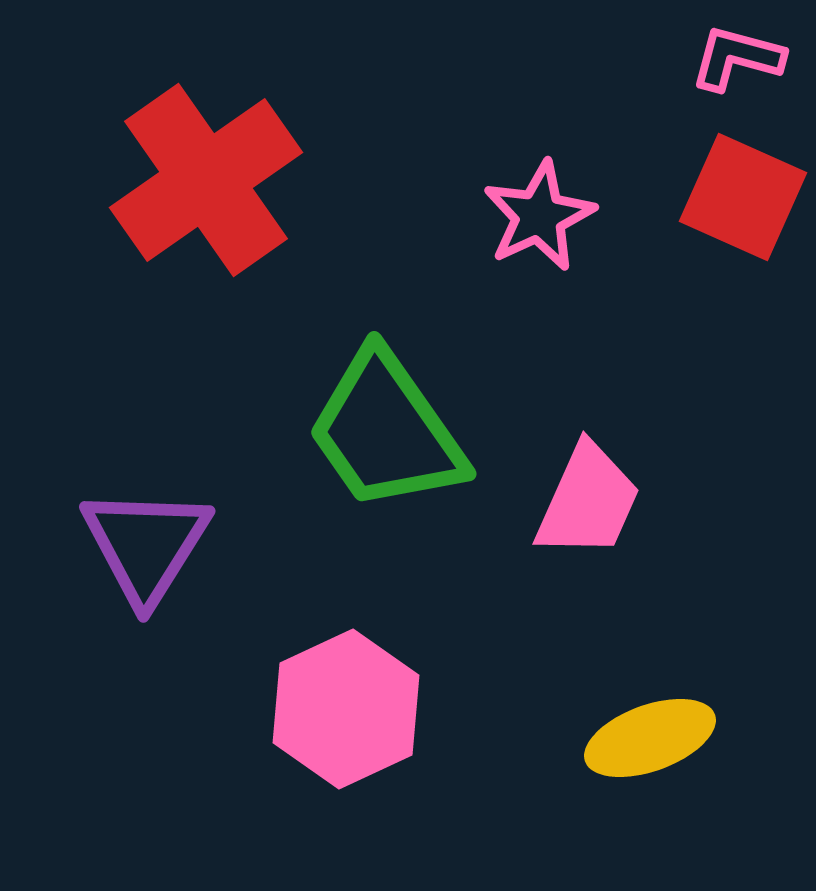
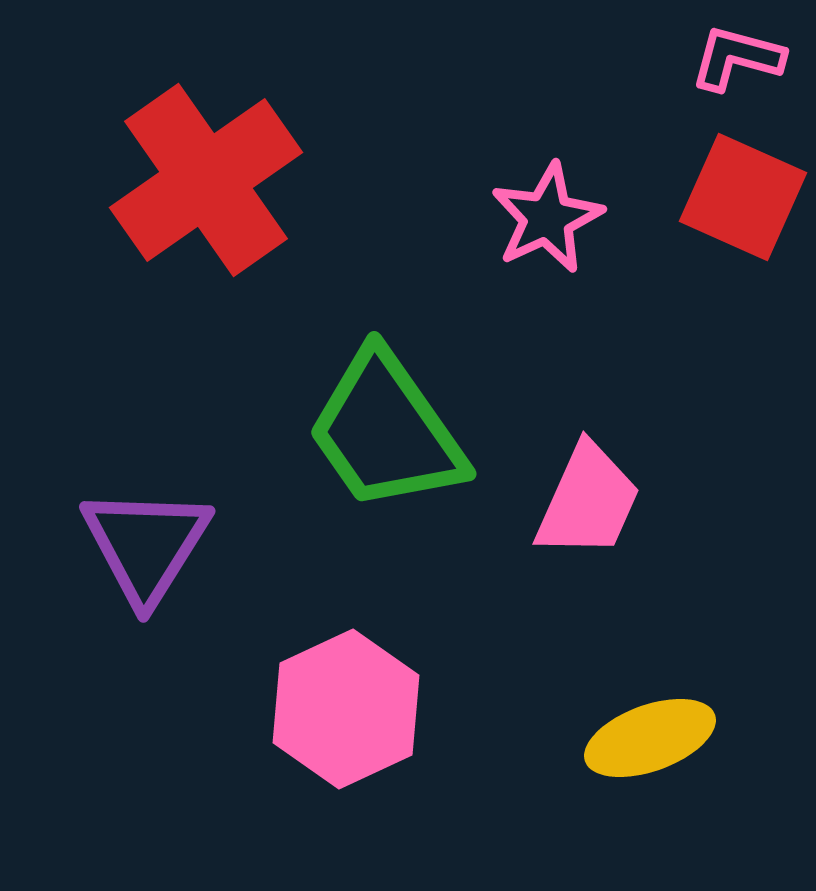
pink star: moved 8 px right, 2 px down
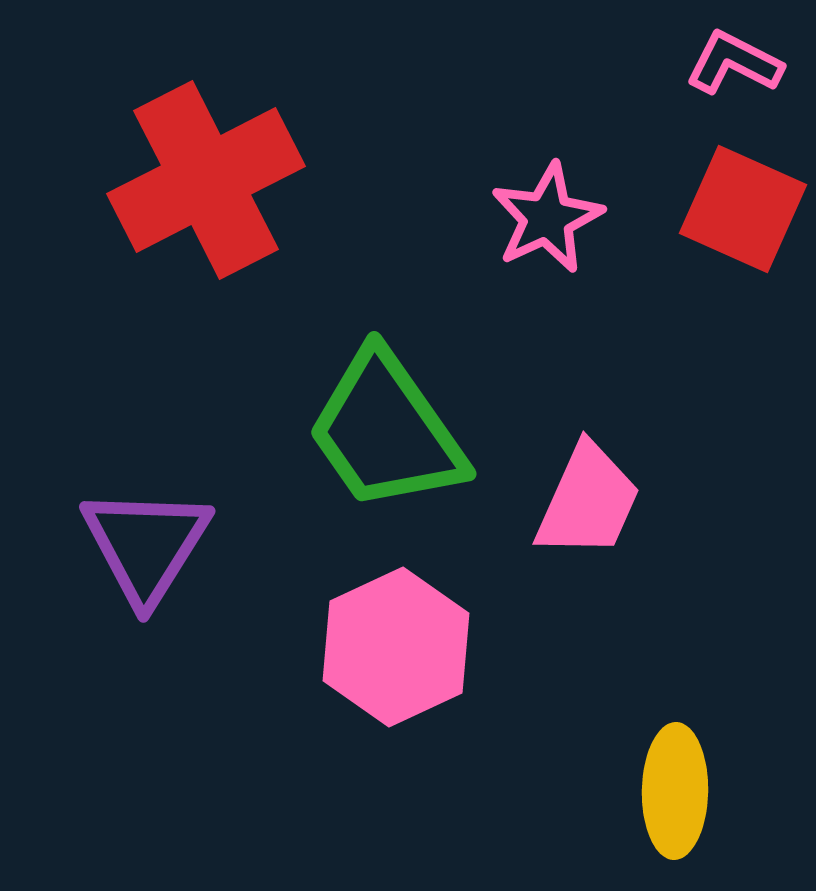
pink L-shape: moved 3 px left, 5 px down; rotated 12 degrees clockwise
red cross: rotated 8 degrees clockwise
red square: moved 12 px down
pink hexagon: moved 50 px right, 62 px up
yellow ellipse: moved 25 px right, 53 px down; rotated 69 degrees counterclockwise
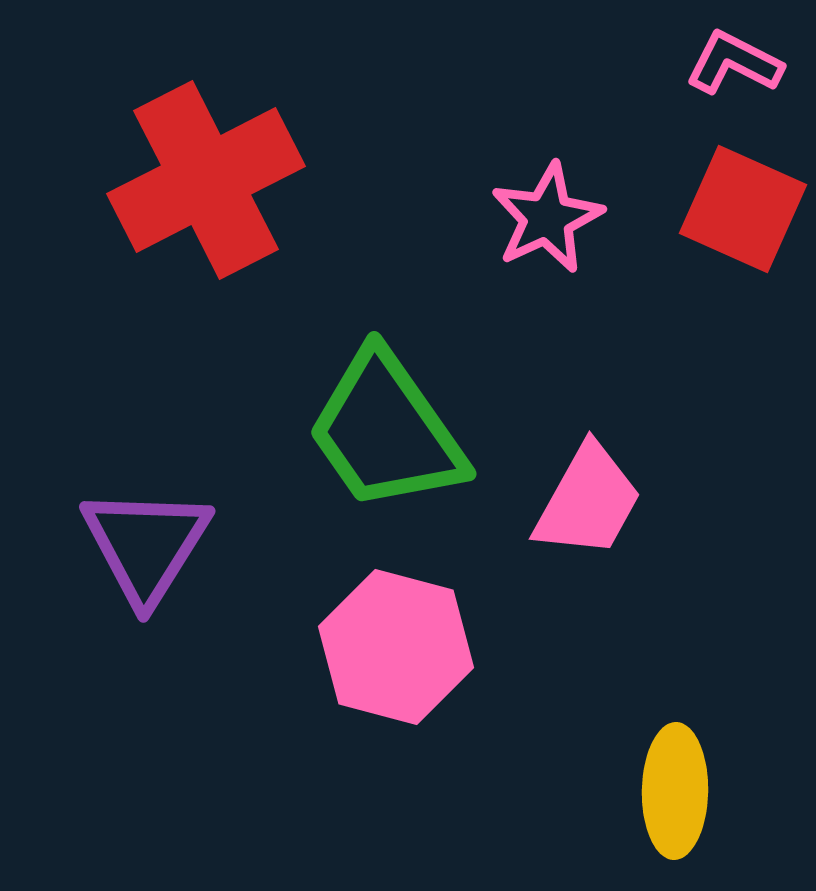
pink trapezoid: rotated 5 degrees clockwise
pink hexagon: rotated 20 degrees counterclockwise
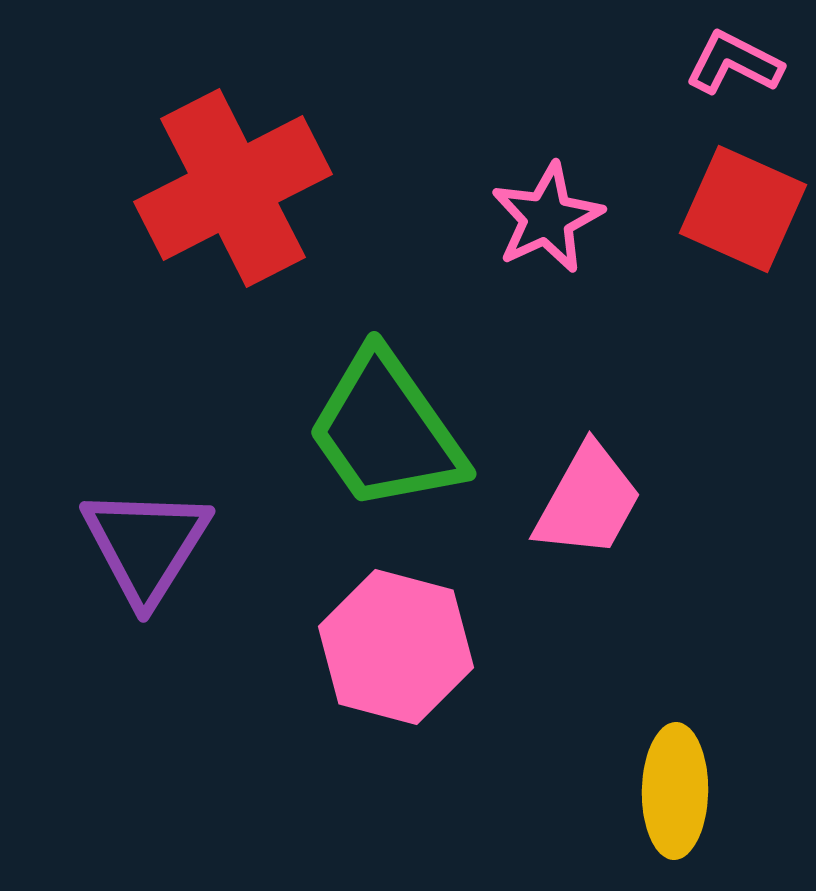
red cross: moved 27 px right, 8 px down
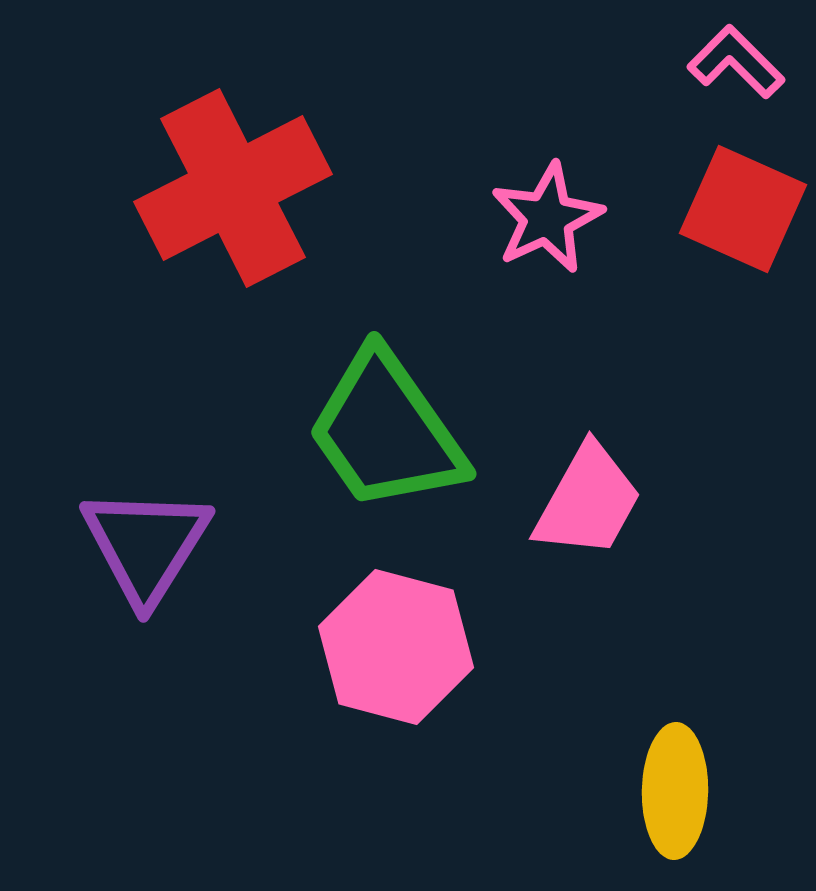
pink L-shape: moved 2 px right, 1 px up; rotated 18 degrees clockwise
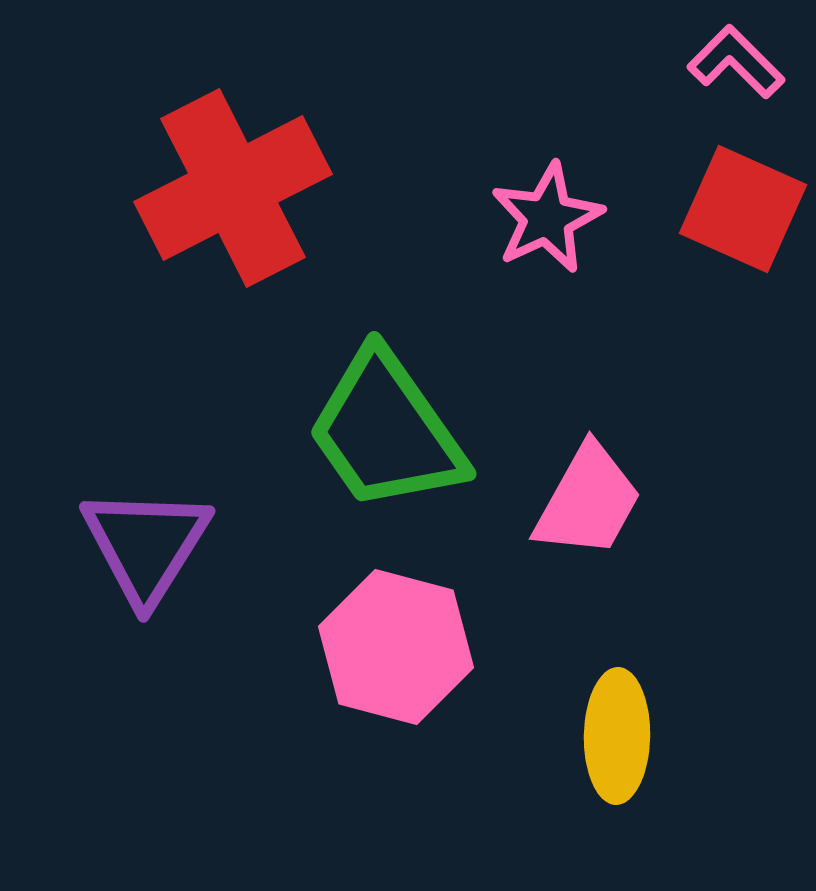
yellow ellipse: moved 58 px left, 55 px up
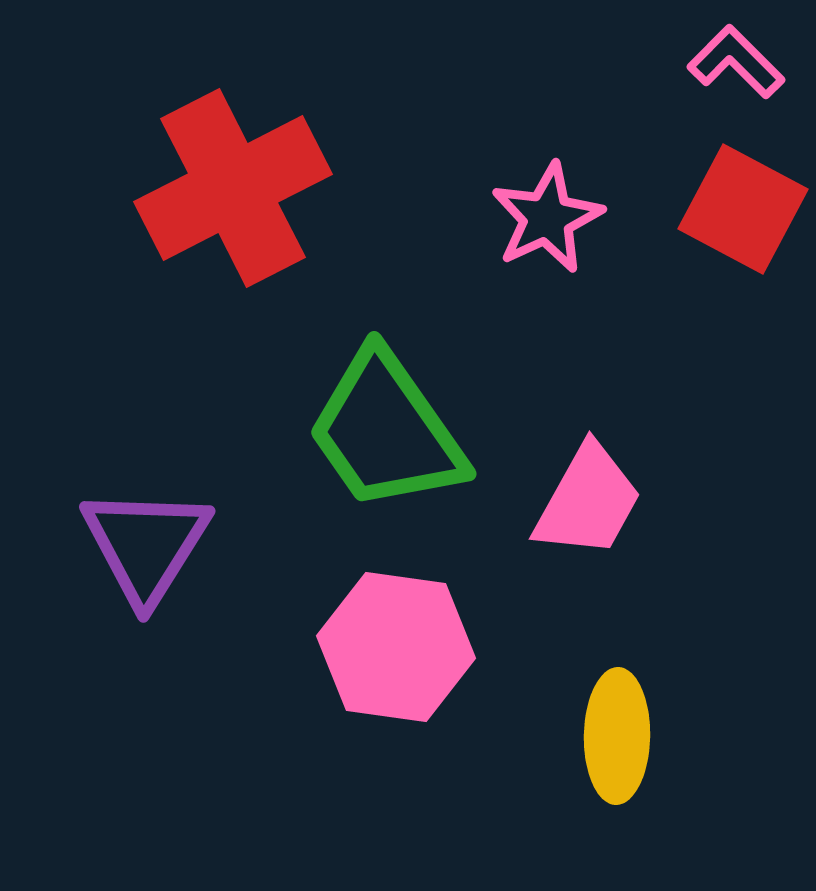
red square: rotated 4 degrees clockwise
pink hexagon: rotated 7 degrees counterclockwise
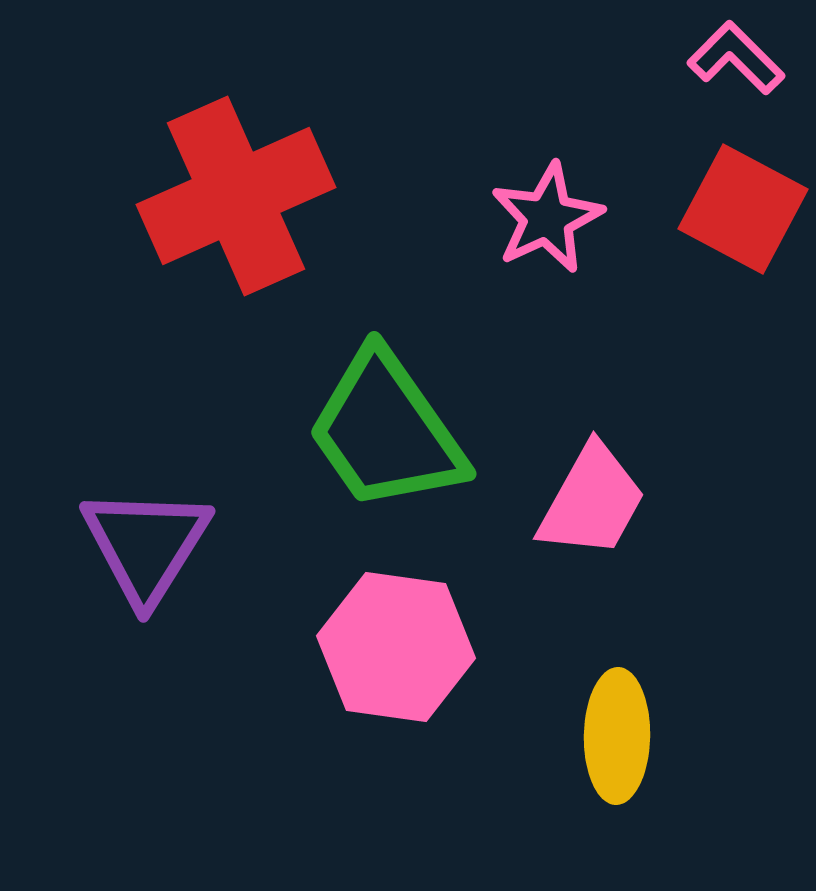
pink L-shape: moved 4 px up
red cross: moved 3 px right, 8 px down; rotated 3 degrees clockwise
pink trapezoid: moved 4 px right
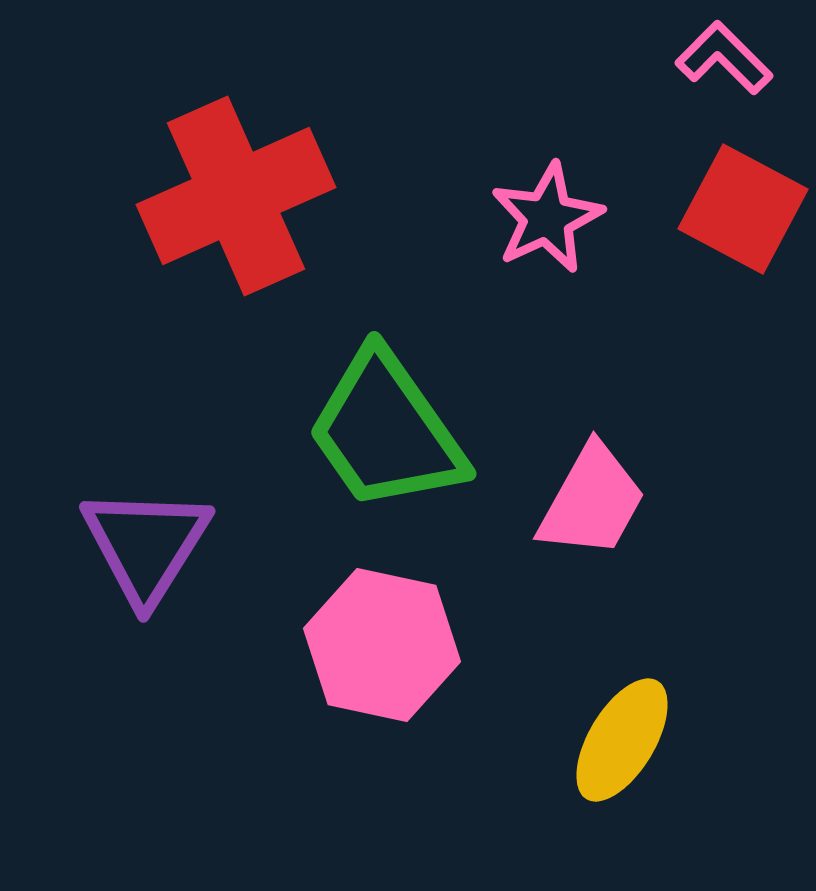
pink L-shape: moved 12 px left
pink hexagon: moved 14 px left, 2 px up; rotated 4 degrees clockwise
yellow ellipse: moved 5 px right, 4 px down; rotated 30 degrees clockwise
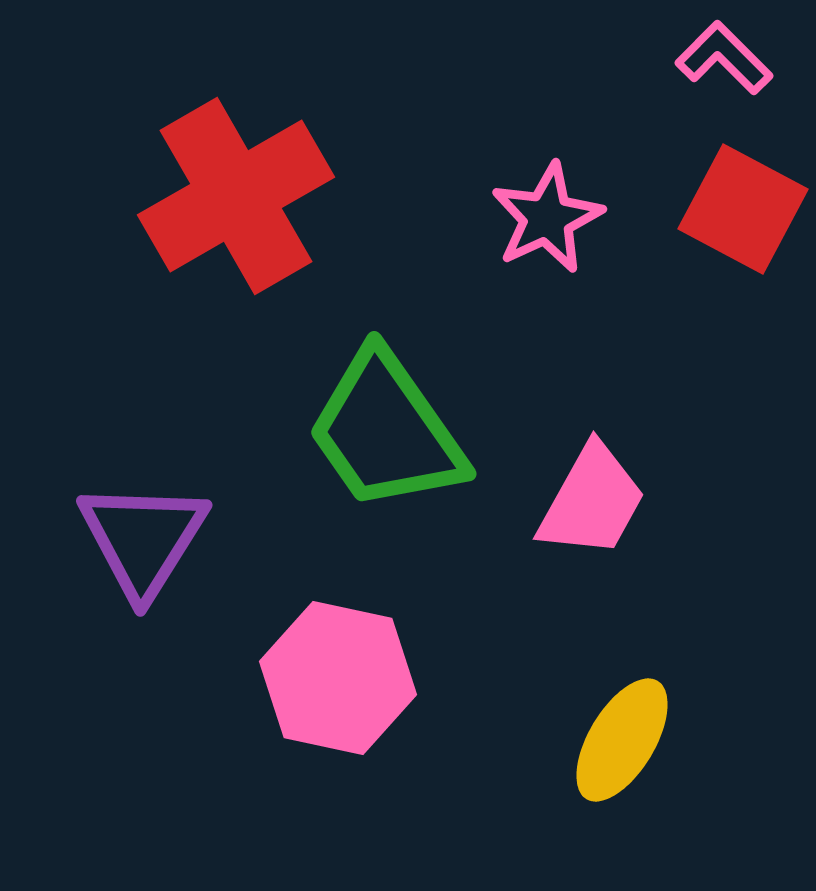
red cross: rotated 6 degrees counterclockwise
purple triangle: moved 3 px left, 6 px up
pink hexagon: moved 44 px left, 33 px down
